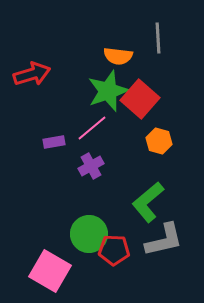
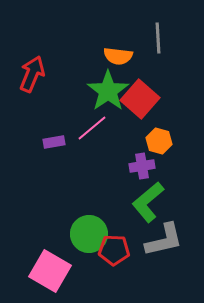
red arrow: rotated 51 degrees counterclockwise
green star: rotated 15 degrees counterclockwise
purple cross: moved 51 px right; rotated 20 degrees clockwise
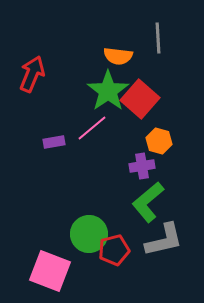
red pentagon: rotated 16 degrees counterclockwise
pink square: rotated 9 degrees counterclockwise
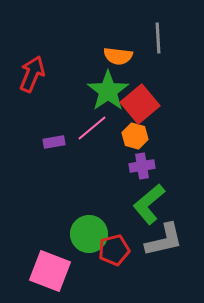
red square: moved 5 px down; rotated 9 degrees clockwise
orange hexagon: moved 24 px left, 5 px up
green L-shape: moved 1 px right, 2 px down
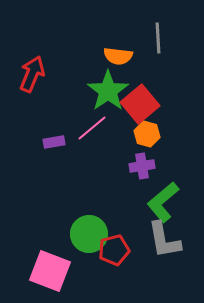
orange hexagon: moved 12 px right, 2 px up
green L-shape: moved 14 px right, 2 px up
gray L-shape: rotated 93 degrees clockwise
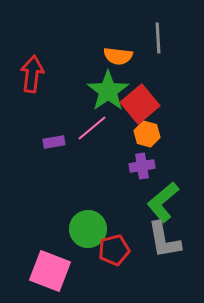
red arrow: rotated 15 degrees counterclockwise
green circle: moved 1 px left, 5 px up
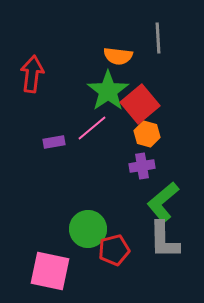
gray L-shape: rotated 9 degrees clockwise
pink square: rotated 9 degrees counterclockwise
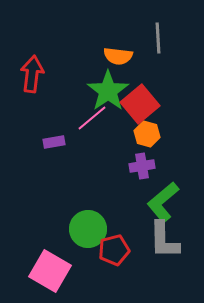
pink line: moved 10 px up
pink square: rotated 18 degrees clockwise
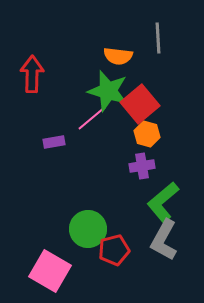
red arrow: rotated 6 degrees counterclockwise
green star: rotated 21 degrees counterclockwise
gray L-shape: rotated 30 degrees clockwise
